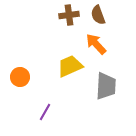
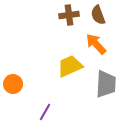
orange circle: moved 7 px left, 7 px down
gray trapezoid: moved 2 px up
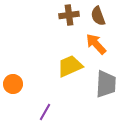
brown semicircle: moved 1 px down
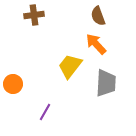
brown cross: moved 35 px left
yellow trapezoid: rotated 28 degrees counterclockwise
gray trapezoid: moved 1 px up
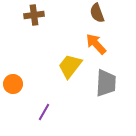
brown semicircle: moved 1 px left, 3 px up
purple line: moved 1 px left
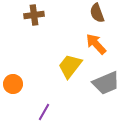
gray trapezoid: rotated 64 degrees clockwise
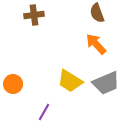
yellow trapezoid: moved 15 px down; rotated 96 degrees counterclockwise
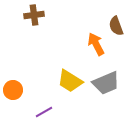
brown semicircle: moved 19 px right, 13 px down
orange arrow: rotated 15 degrees clockwise
orange circle: moved 6 px down
purple line: rotated 30 degrees clockwise
